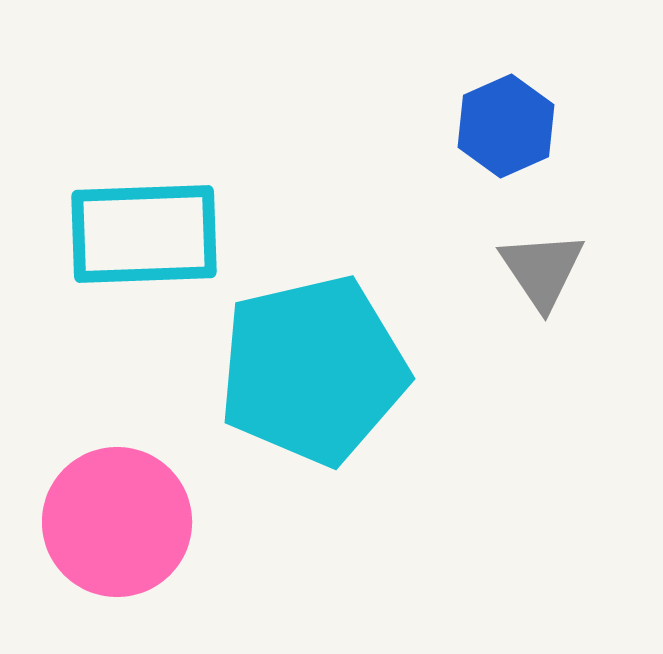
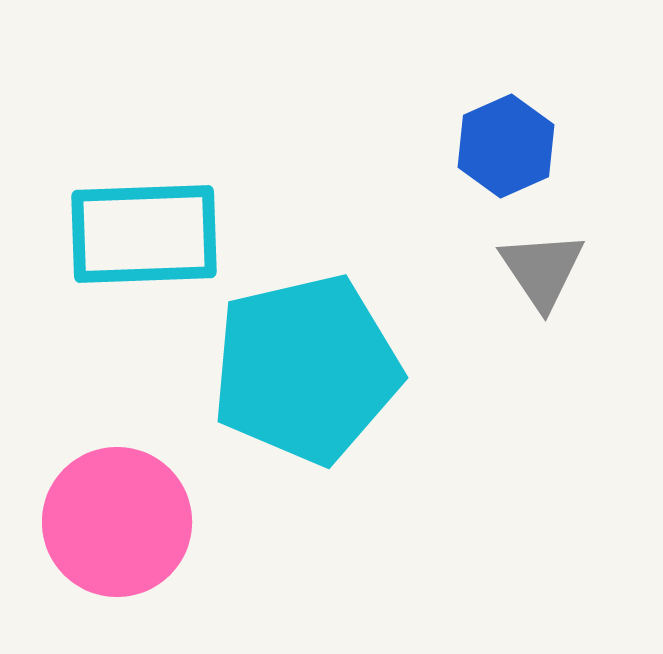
blue hexagon: moved 20 px down
cyan pentagon: moved 7 px left, 1 px up
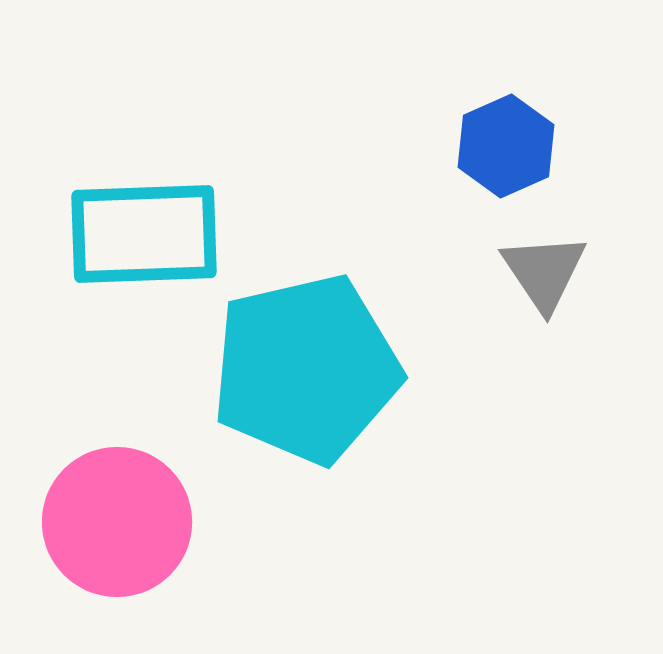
gray triangle: moved 2 px right, 2 px down
